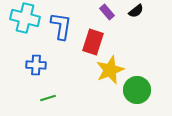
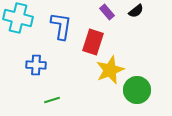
cyan cross: moved 7 px left
green line: moved 4 px right, 2 px down
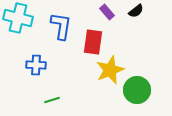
red rectangle: rotated 10 degrees counterclockwise
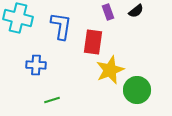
purple rectangle: moved 1 px right; rotated 21 degrees clockwise
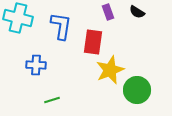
black semicircle: moved 1 px right, 1 px down; rotated 70 degrees clockwise
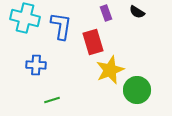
purple rectangle: moved 2 px left, 1 px down
cyan cross: moved 7 px right
red rectangle: rotated 25 degrees counterclockwise
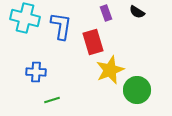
blue cross: moved 7 px down
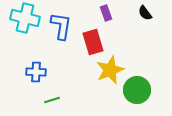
black semicircle: moved 8 px right, 1 px down; rotated 21 degrees clockwise
